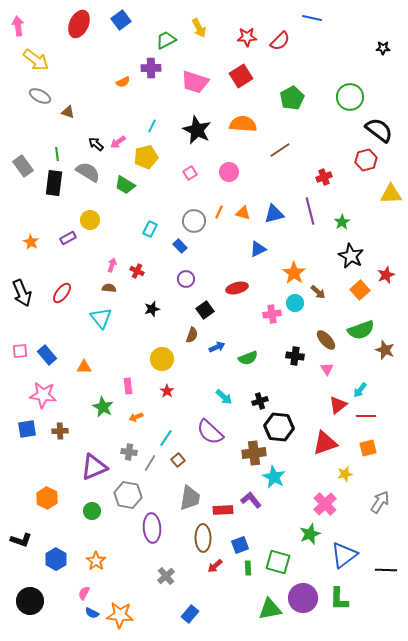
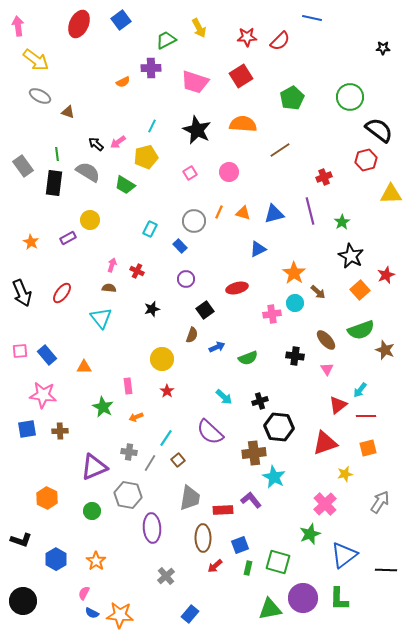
green rectangle at (248, 568): rotated 16 degrees clockwise
black circle at (30, 601): moved 7 px left
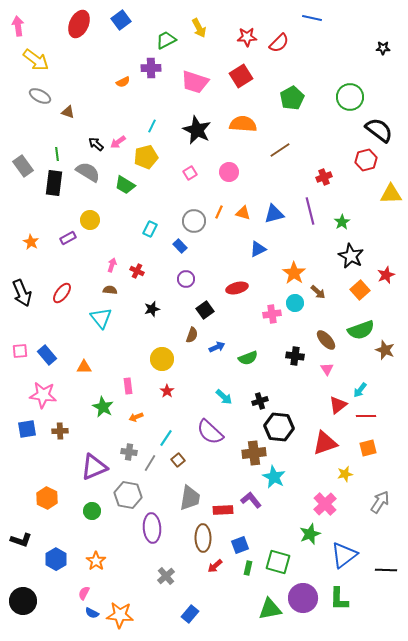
red semicircle at (280, 41): moved 1 px left, 2 px down
brown semicircle at (109, 288): moved 1 px right, 2 px down
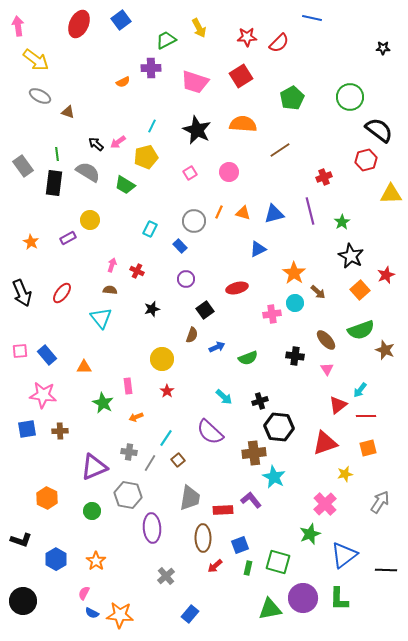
green star at (103, 407): moved 4 px up
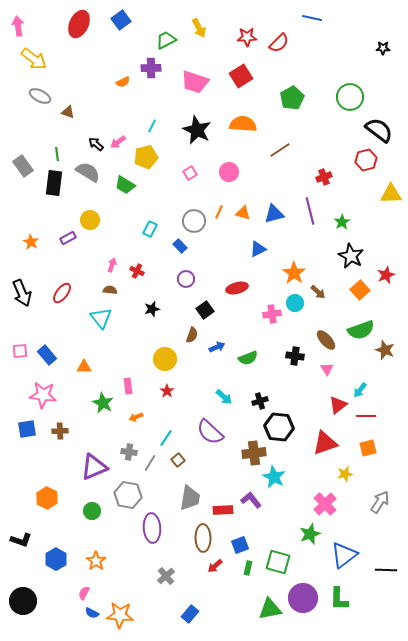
yellow arrow at (36, 60): moved 2 px left, 1 px up
yellow circle at (162, 359): moved 3 px right
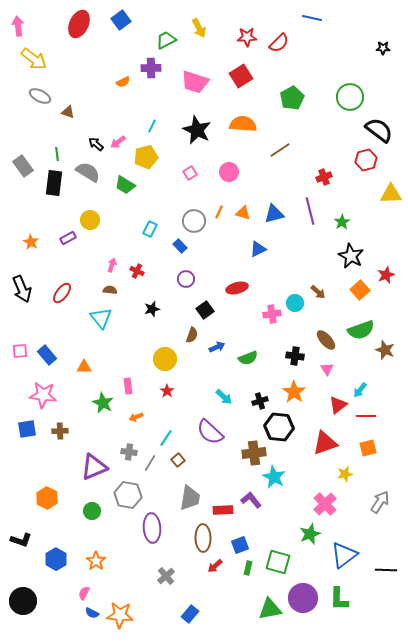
orange star at (294, 273): moved 119 px down
black arrow at (22, 293): moved 4 px up
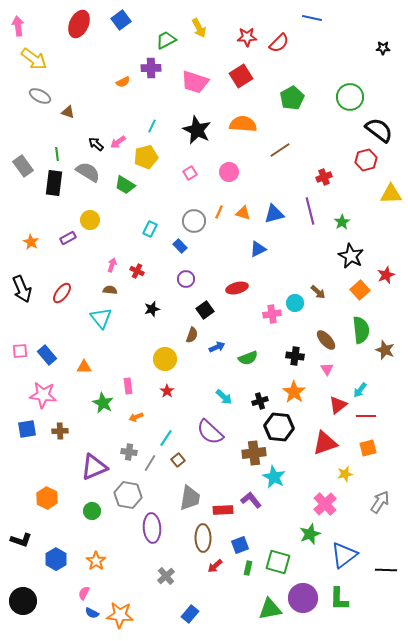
green semicircle at (361, 330): rotated 76 degrees counterclockwise
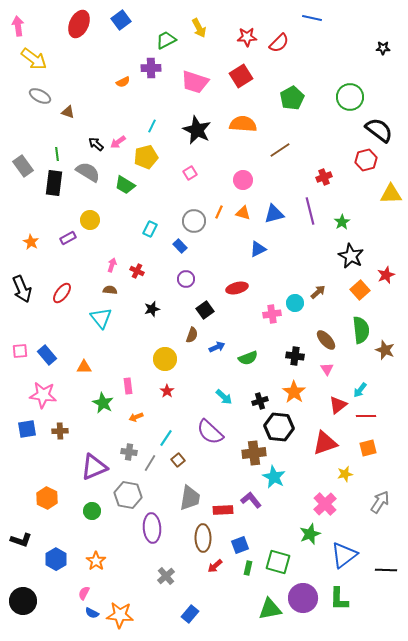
pink circle at (229, 172): moved 14 px right, 8 px down
brown arrow at (318, 292): rotated 84 degrees counterclockwise
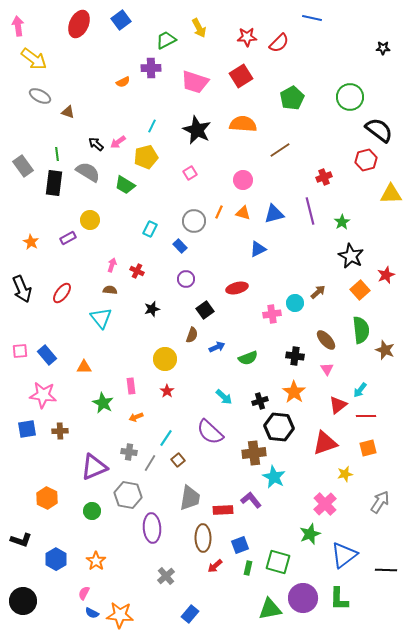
pink rectangle at (128, 386): moved 3 px right
